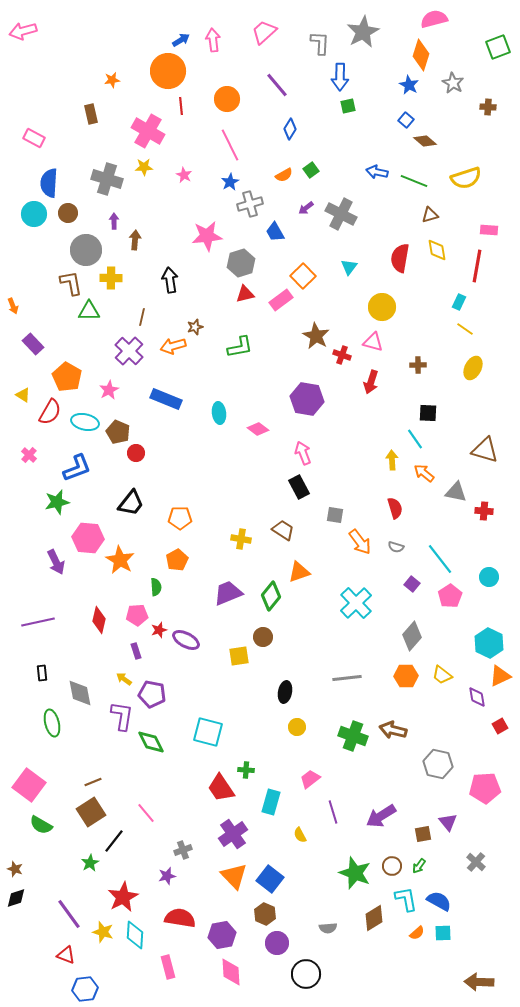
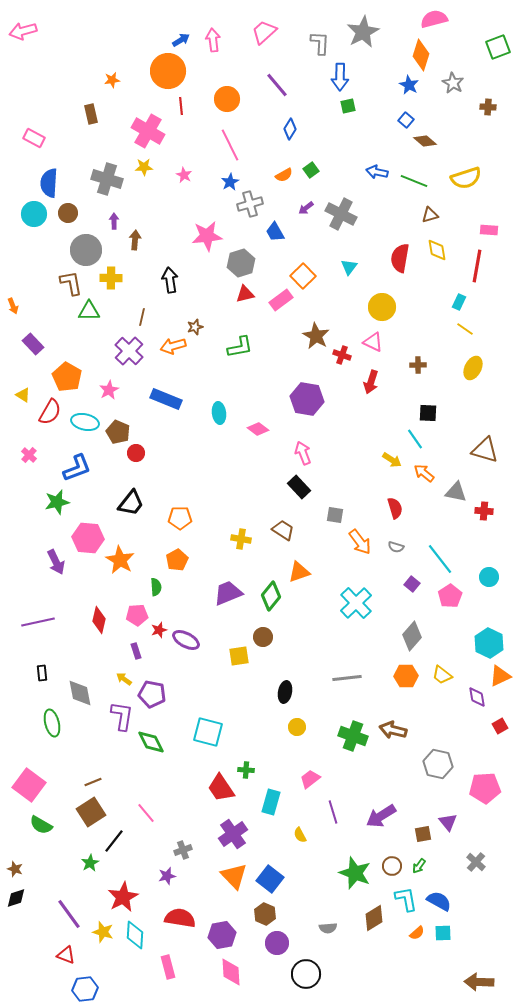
pink triangle at (373, 342): rotated 10 degrees clockwise
yellow arrow at (392, 460): rotated 126 degrees clockwise
black rectangle at (299, 487): rotated 15 degrees counterclockwise
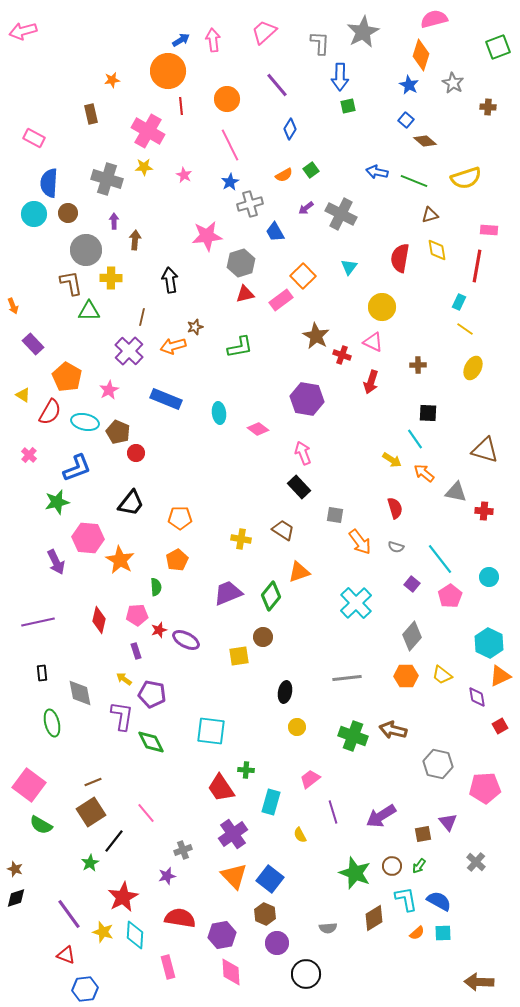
cyan square at (208, 732): moved 3 px right, 1 px up; rotated 8 degrees counterclockwise
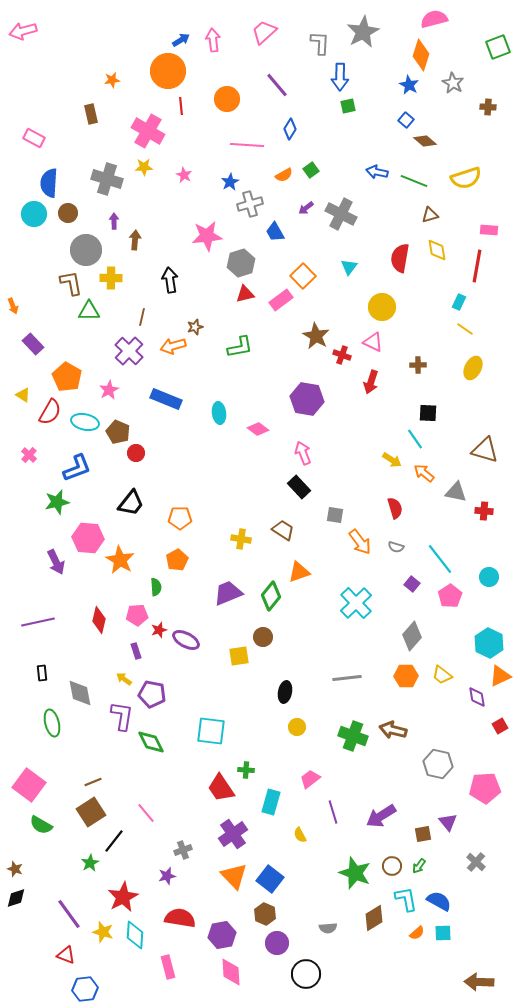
pink line at (230, 145): moved 17 px right; rotated 60 degrees counterclockwise
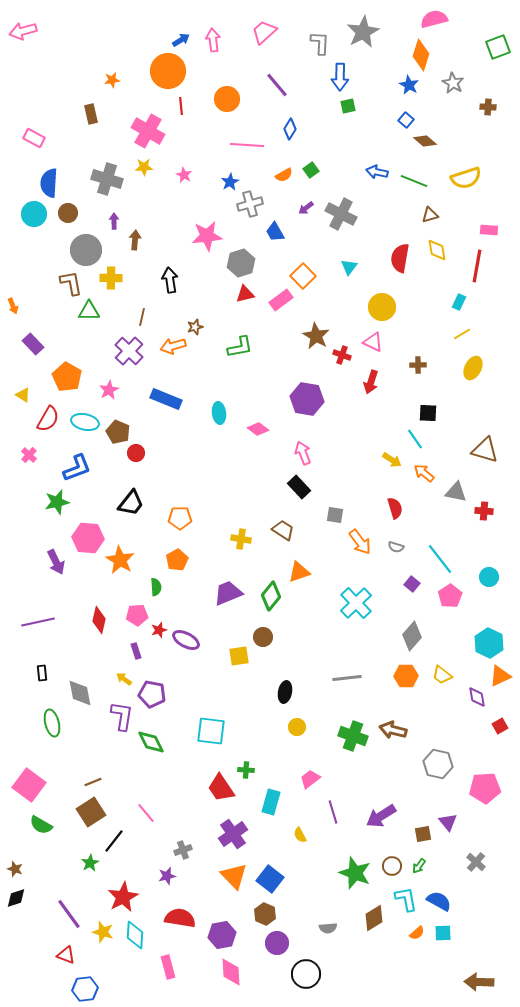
yellow line at (465, 329): moved 3 px left, 5 px down; rotated 66 degrees counterclockwise
red semicircle at (50, 412): moved 2 px left, 7 px down
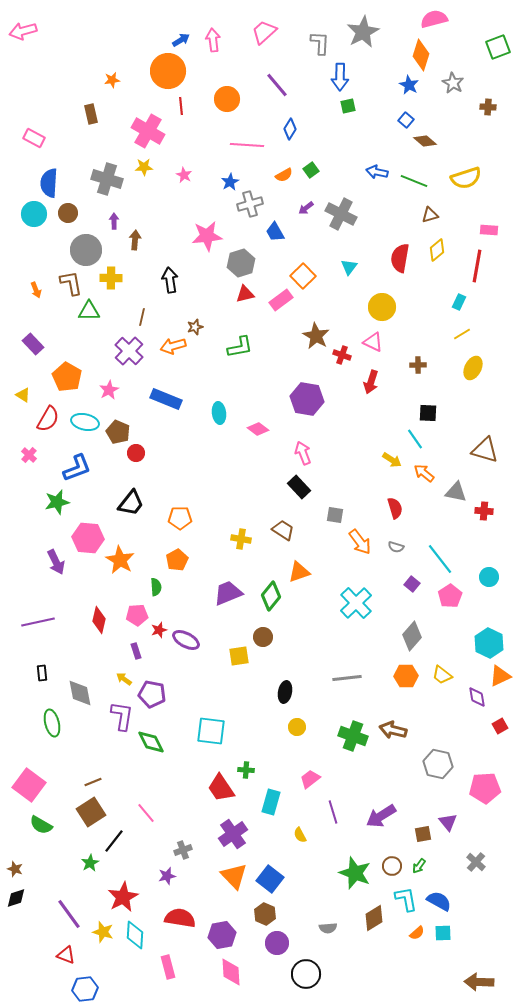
yellow diamond at (437, 250): rotated 60 degrees clockwise
orange arrow at (13, 306): moved 23 px right, 16 px up
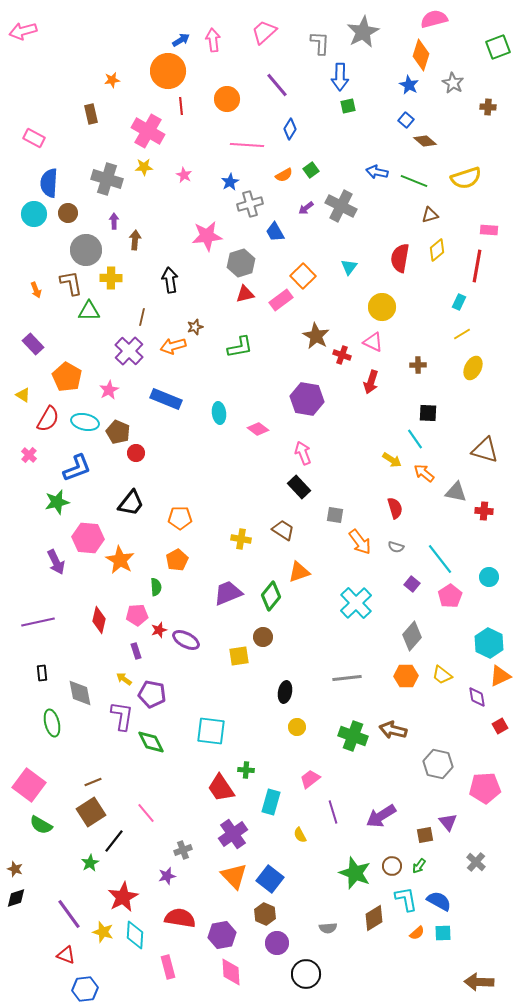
gray cross at (341, 214): moved 8 px up
brown square at (423, 834): moved 2 px right, 1 px down
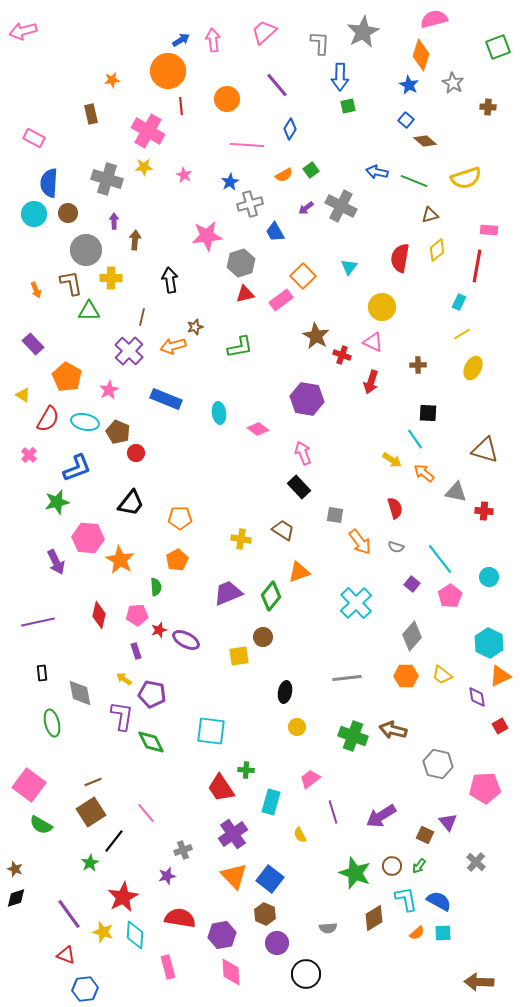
red diamond at (99, 620): moved 5 px up
brown square at (425, 835): rotated 36 degrees clockwise
